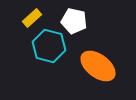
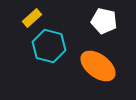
white pentagon: moved 30 px right
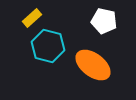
cyan hexagon: moved 1 px left
orange ellipse: moved 5 px left, 1 px up
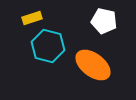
yellow rectangle: rotated 24 degrees clockwise
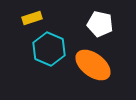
white pentagon: moved 4 px left, 3 px down
cyan hexagon: moved 1 px right, 3 px down; rotated 8 degrees clockwise
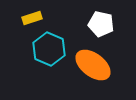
white pentagon: moved 1 px right
